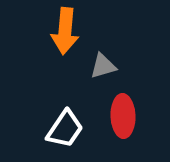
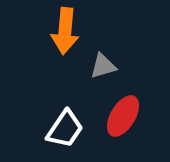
red ellipse: rotated 33 degrees clockwise
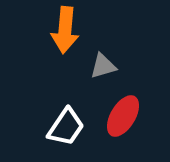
orange arrow: moved 1 px up
white trapezoid: moved 1 px right, 2 px up
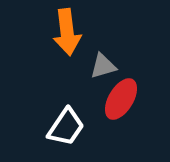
orange arrow: moved 2 px right, 2 px down; rotated 12 degrees counterclockwise
red ellipse: moved 2 px left, 17 px up
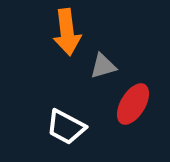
red ellipse: moved 12 px right, 5 px down
white trapezoid: rotated 84 degrees clockwise
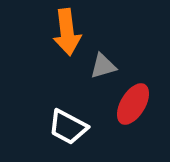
white trapezoid: moved 2 px right
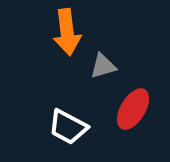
red ellipse: moved 5 px down
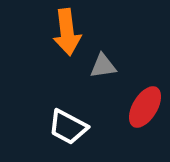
gray triangle: rotated 8 degrees clockwise
red ellipse: moved 12 px right, 2 px up
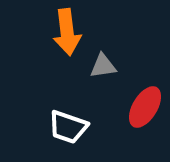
white trapezoid: rotated 9 degrees counterclockwise
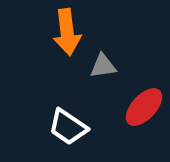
red ellipse: moved 1 px left; rotated 12 degrees clockwise
white trapezoid: rotated 15 degrees clockwise
